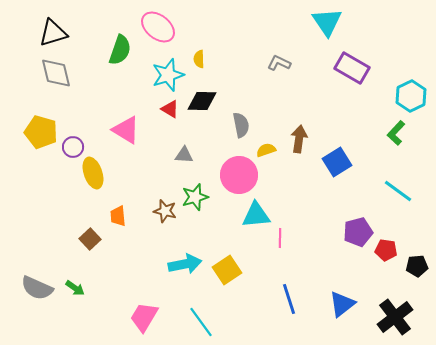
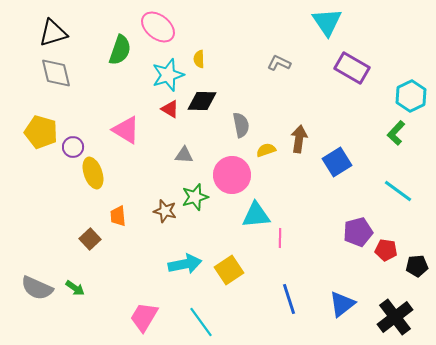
pink circle at (239, 175): moved 7 px left
yellow square at (227, 270): moved 2 px right
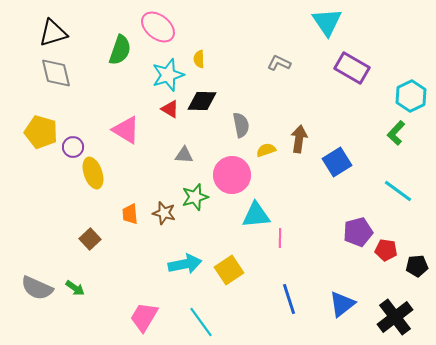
brown star at (165, 211): moved 1 px left, 2 px down
orange trapezoid at (118, 216): moved 12 px right, 2 px up
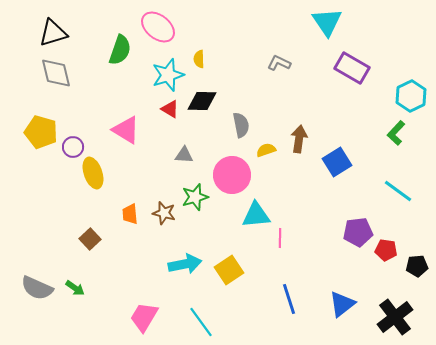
purple pentagon at (358, 232): rotated 8 degrees clockwise
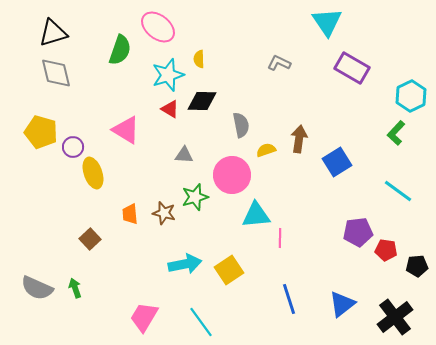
green arrow at (75, 288): rotated 144 degrees counterclockwise
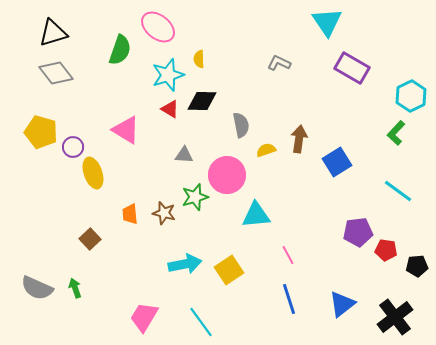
gray diamond at (56, 73): rotated 24 degrees counterclockwise
pink circle at (232, 175): moved 5 px left
pink line at (280, 238): moved 8 px right, 17 px down; rotated 30 degrees counterclockwise
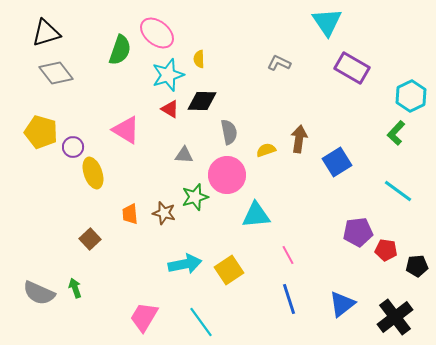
pink ellipse at (158, 27): moved 1 px left, 6 px down
black triangle at (53, 33): moved 7 px left
gray semicircle at (241, 125): moved 12 px left, 7 px down
gray semicircle at (37, 288): moved 2 px right, 5 px down
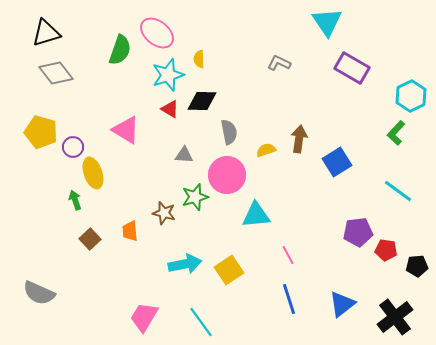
orange trapezoid at (130, 214): moved 17 px down
green arrow at (75, 288): moved 88 px up
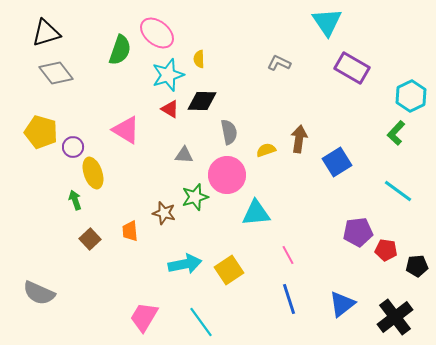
cyan triangle at (256, 215): moved 2 px up
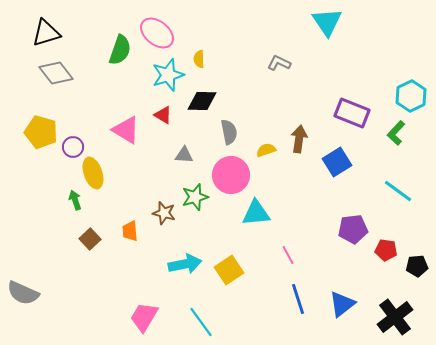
purple rectangle at (352, 68): moved 45 px down; rotated 8 degrees counterclockwise
red triangle at (170, 109): moved 7 px left, 6 px down
pink circle at (227, 175): moved 4 px right
purple pentagon at (358, 232): moved 5 px left, 3 px up
gray semicircle at (39, 293): moved 16 px left
blue line at (289, 299): moved 9 px right
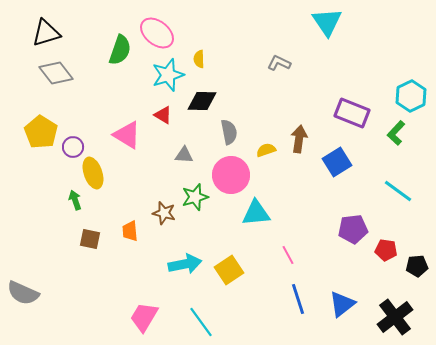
pink triangle at (126, 130): moved 1 px right, 5 px down
yellow pentagon at (41, 132): rotated 16 degrees clockwise
brown square at (90, 239): rotated 35 degrees counterclockwise
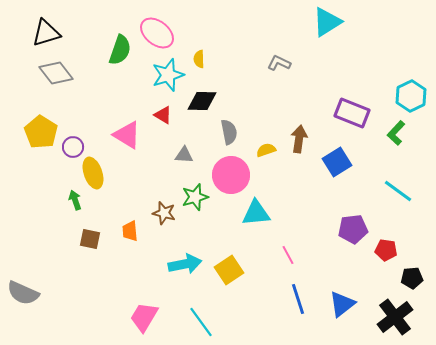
cyan triangle at (327, 22): rotated 32 degrees clockwise
black pentagon at (417, 266): moved 5 px left, 12 px down
